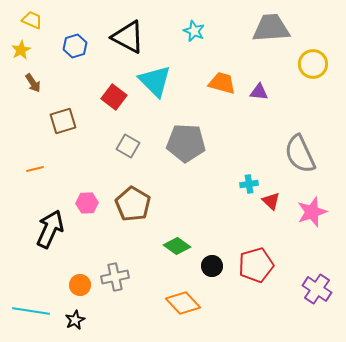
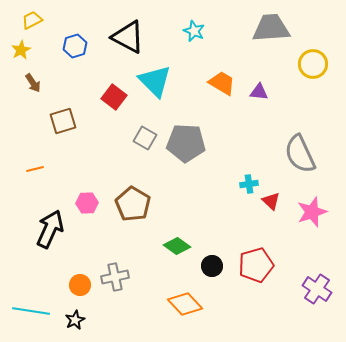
yellow trapezoid: rotated 50 degrees counterclockwise
orange trapezoid: rotated 16 degrees clockwise
gray square: moved 17 px right, 8 px up
orange diamond: moved 2 px right, 1 px down
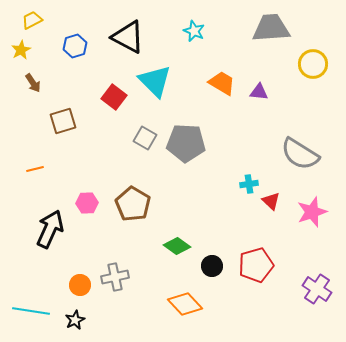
gray semicircle: rotated 33 degrees counterclockwise
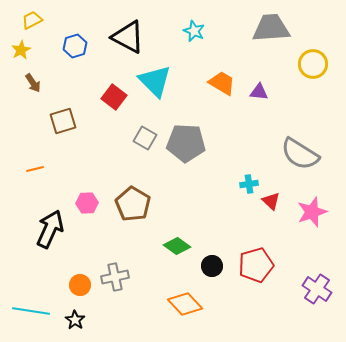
black star: rotated 12 degrees counterclockwise
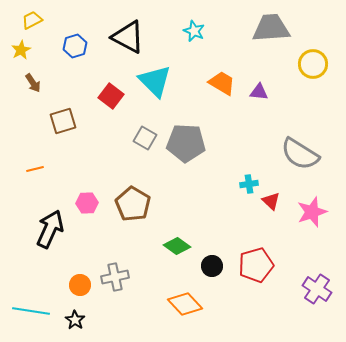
red square: moved 3 px left, 1 px up
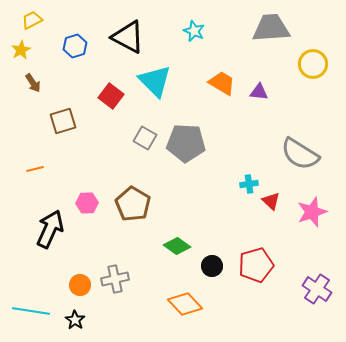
gray cross: moved 2 px down
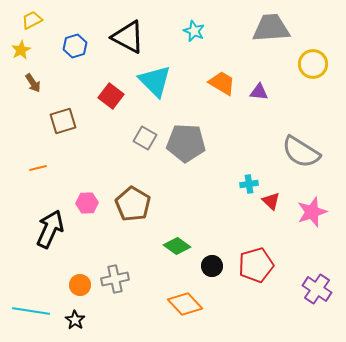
gray semicircle: moved 1 px right, 2 px up
orange line: moved 3 px right, 1 px up
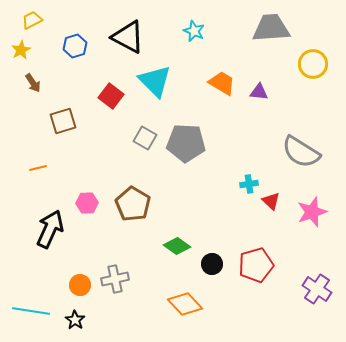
black circle: moved 2 px up
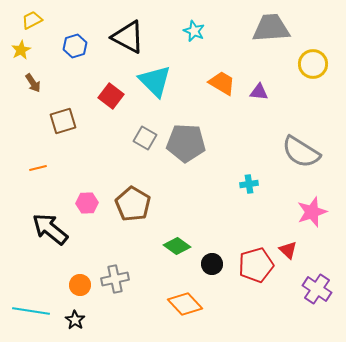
red triangle: moved 17 px right, 49 px down
black arrow: rotated 75 degrees counterclockwise
